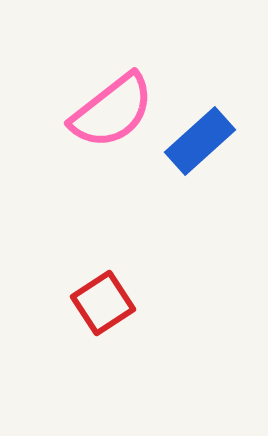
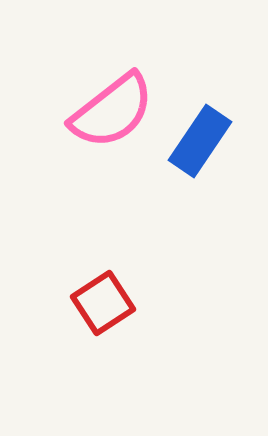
blue rectangle: rotated 14 degrees counterclockwise
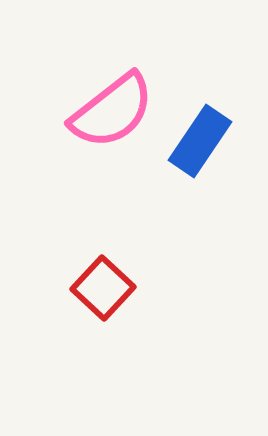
red square: moved 15 px up; rotated 14 degrees counterclockwise
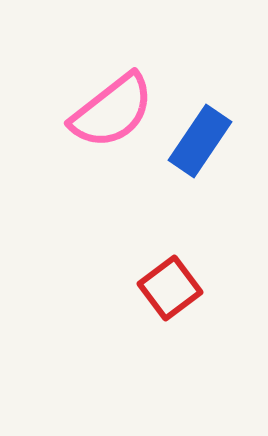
red square: moved 67 px right; rotated 10 degrees clockwise
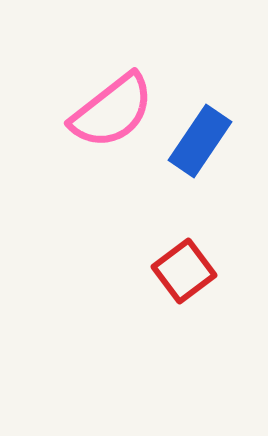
red square: moved 14 px right, 17 px up
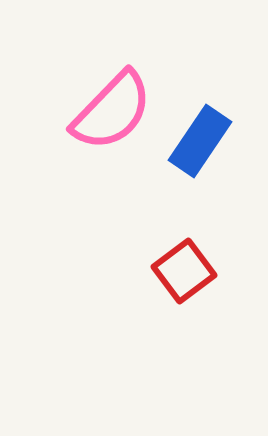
pink semicircle: rotated 8 degrees counterclockwise
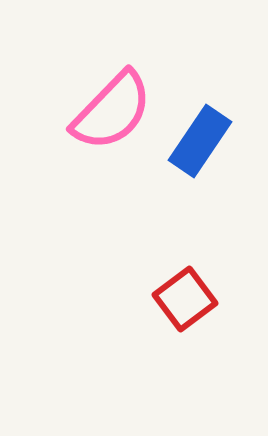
red square: moved 1 px right, 28 px down
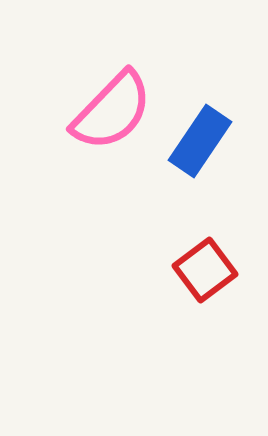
red square: moved 20 px right, 29 px up
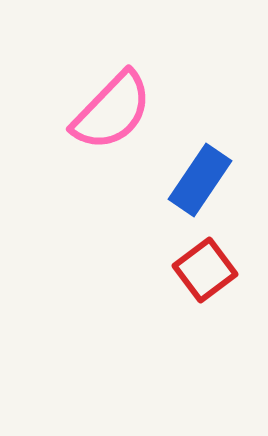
blue rectangle: moved 39 px down
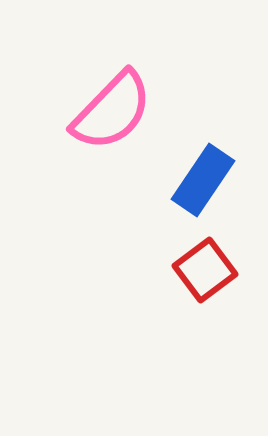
blue rectangle: moved 3 px right
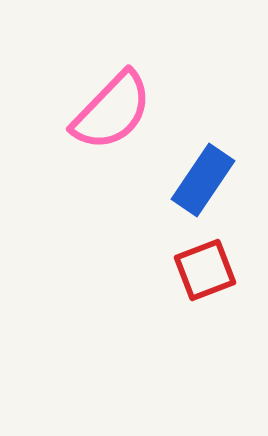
red square: rotated 16 degrees clockwise
